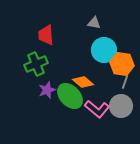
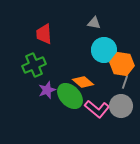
red trapezoid: moved 2 px left, 1 px up
green cross: moved 2 px left, 1 px down
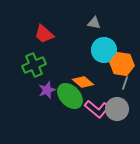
red trapezoid: rotated 45 degrees counterclockwise
gray line: moved 1 px down
gray circle: moved 4 px left, 3 px down
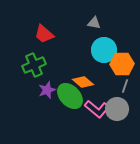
orange hexagon: rotated 10 degrees counterclockwise
gray line: moved 3 px down
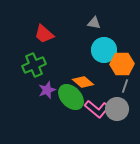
green ellipse: moved 1 px right, 1 px down
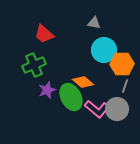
green ellipse: rotated 16 degrees clockwise
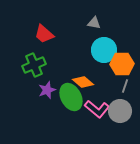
gray circle: moved 3 px right, 2 px down
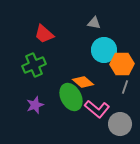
gray line: moved 1 px down
purple star: moved 12 px left, 15 px down
gray circle: moved 13 px down
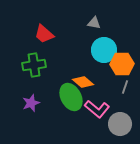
green cross: rotated 15 degrees clockwise
purple star: moved 4 px left, 2 px up
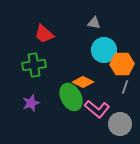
orange diamond: rotated 15 degrees counterclockwise
